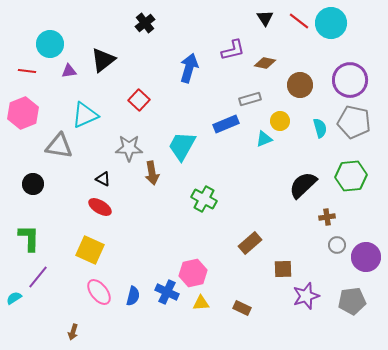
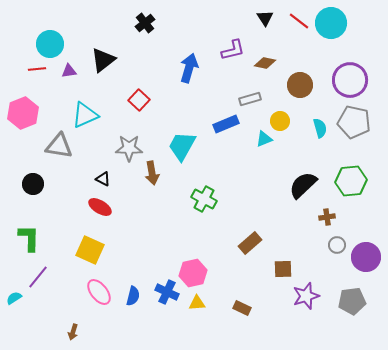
red line at (27, 71): moved 10 px right, 2 px up; rotated 12 degrees counterclockwise
green hexagon at (351, 176): moved 5 px down
yellow triangle at (201, 303): moved 4 px left
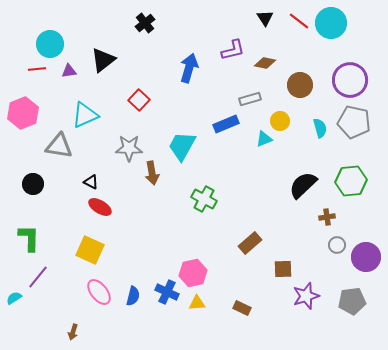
black triangle at (103, 179): moved 12 px left, 3 px down
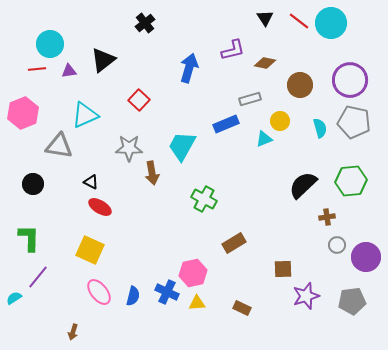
brown rectangle at (250, 243): moved 16 px left; rotated 10 degrees clockwise
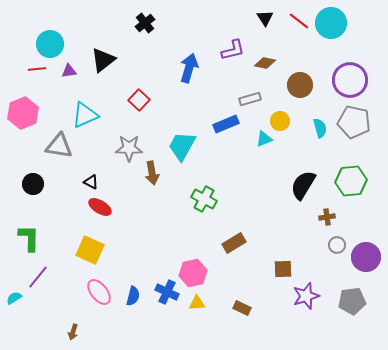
black semicircle at (303, 185): rotated 16 degrees counterclockwise
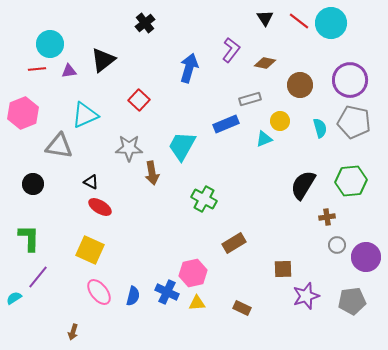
purple L-shape at (233, 50): moved 2 px left; rotated 40 degrees counterclockwise
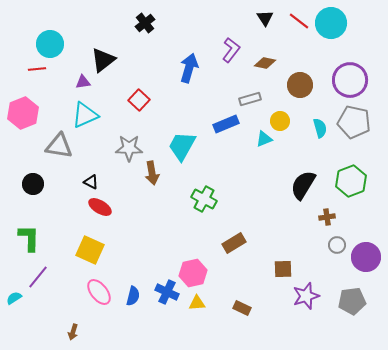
purple triangle at (69, 71): moved 14 px right, 11 px down
green hexagon at (351, 181): rotated 16 degrees counterclockwise
